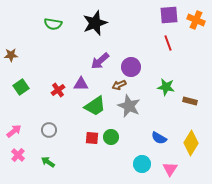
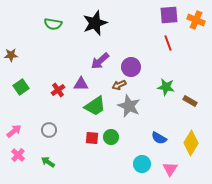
brown rectangle: rotated 16 degrees clockwise
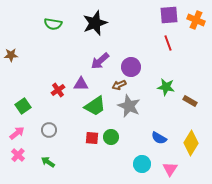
green square: moved 2 px right, 19 px down
pink arrow: moved 3 px right, 2 px down
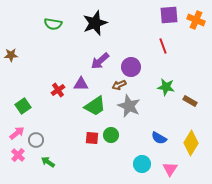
red line: moved 5 px left, 3 px down
gray circle: moved 13 px left, 10 px down
green circle: moved 2 px up
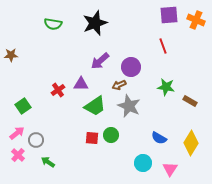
cyan circle: moved 1 px right, 1 px up
